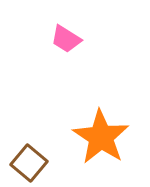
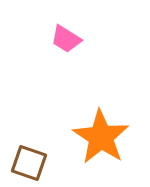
brown square: rotated 21 degrees counterclockwise
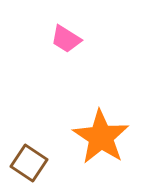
brown square: rotated 15 degrees clockwise
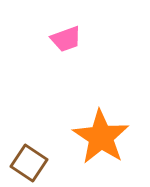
pink trapezoid: rotated 52 degrees counterclockwise
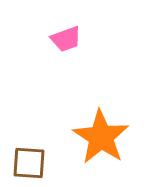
brown square: rotated 30 degrees counterclockwise
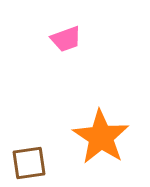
brown square: rotated 12 degrees counterclockwise
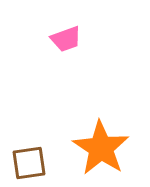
orange star: moved 11 px down
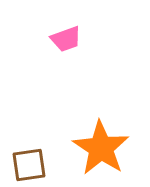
brown square: moved 2 px down
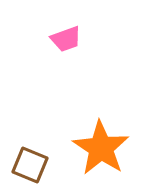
brown square: moved 1 px right; rotated 30 degrees clockwise
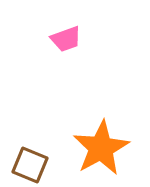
orange star: rotated 10 degrees clockwise
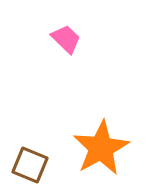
pink trapezoid: rotated 116 degrees counterclockwise
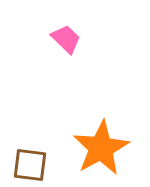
brown square: rotated 15 degrees counterclockwise
